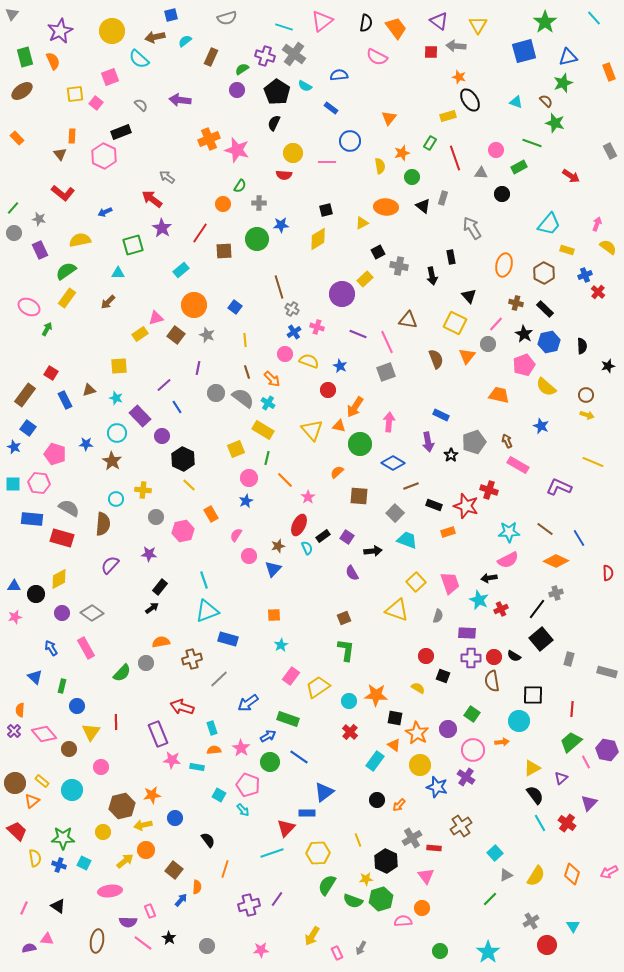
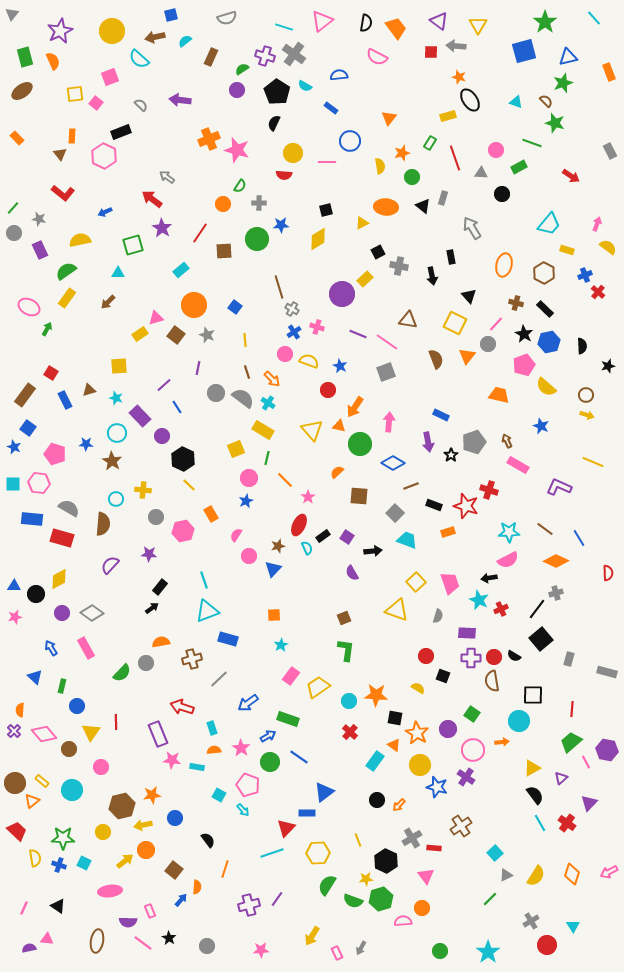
pink line at (387, 342): rotated 30 degrees counterclockwise
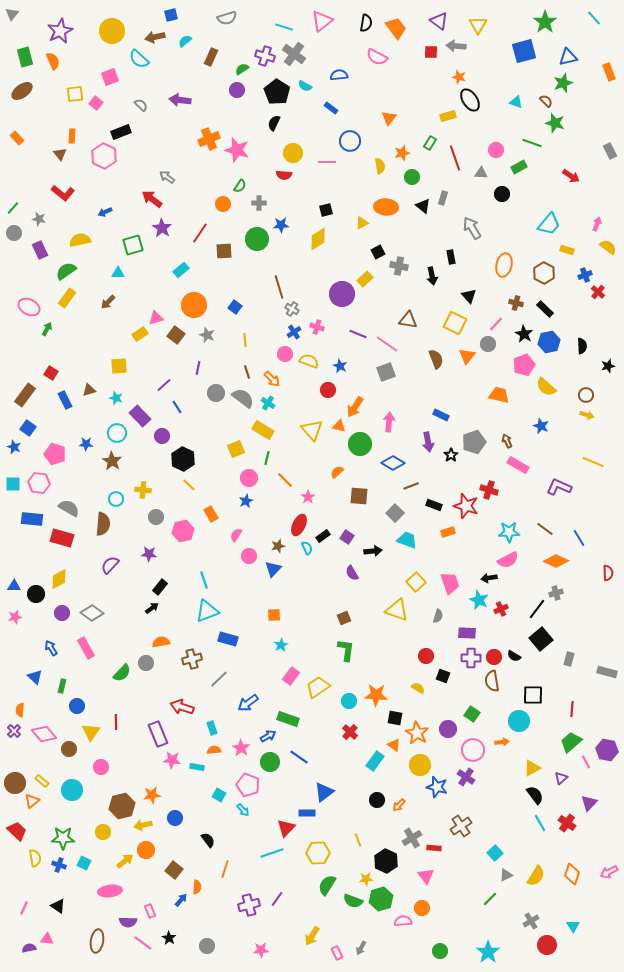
pink line at (387, 342): moved 2 px down
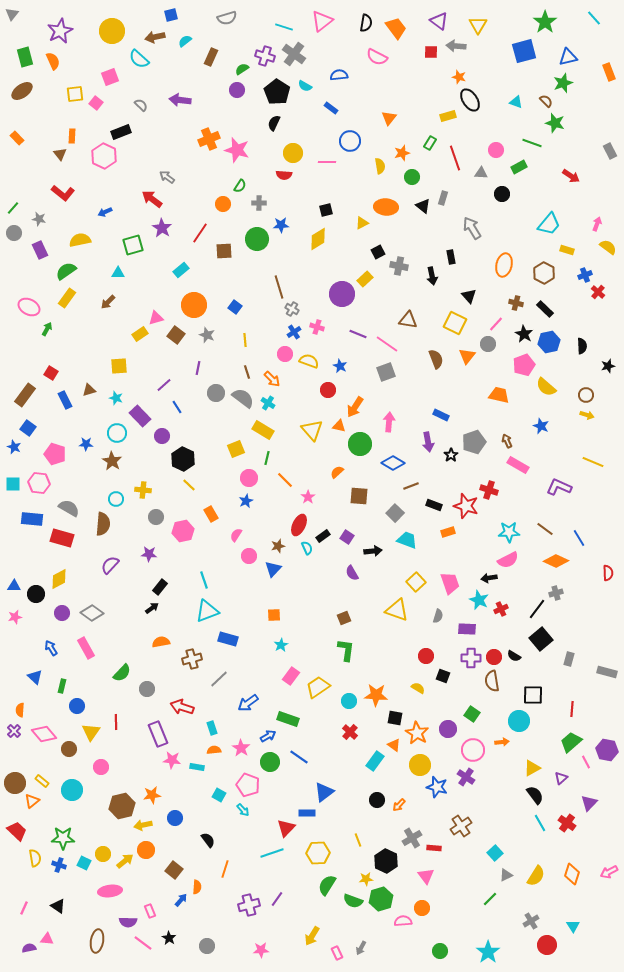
purple rectangle at (467, 633): moved 4 px up
gray circle at (146, 663): moved 1 px right, 26 px down
yellow circle at (103, 832): moved 22 px down
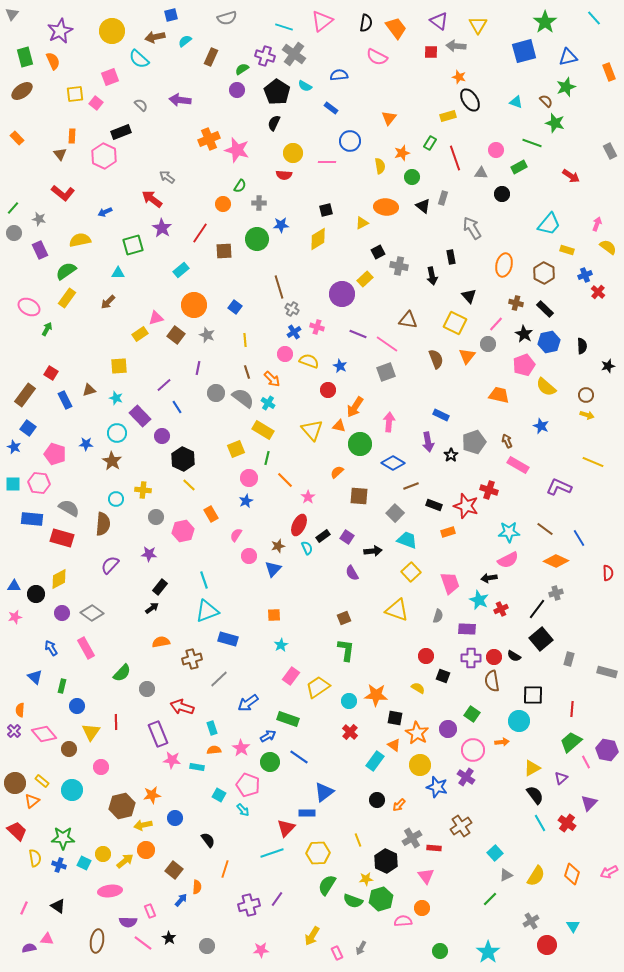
green star at (563, 83): moved 3 px right, 4 px down
yellow square at (416, 582): moved 5 px left, 10 px up
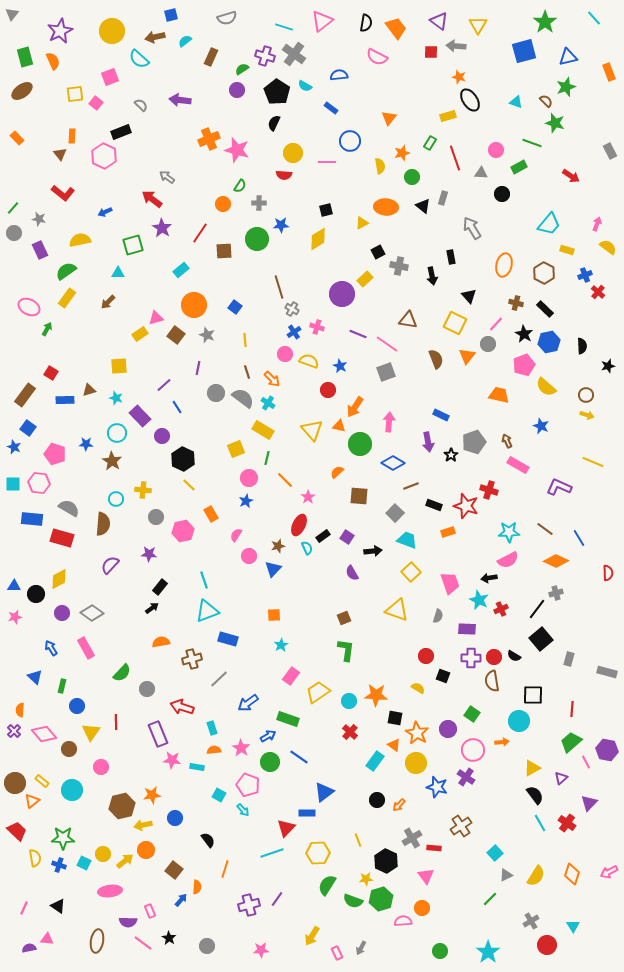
blue rectangle at (65, 400): rotated 66 degrees counterclockwise
yellow trapezoid at (318, 687): moved 5 px down
yellow circle at (420, 765): moved 4 px left, 2 px up
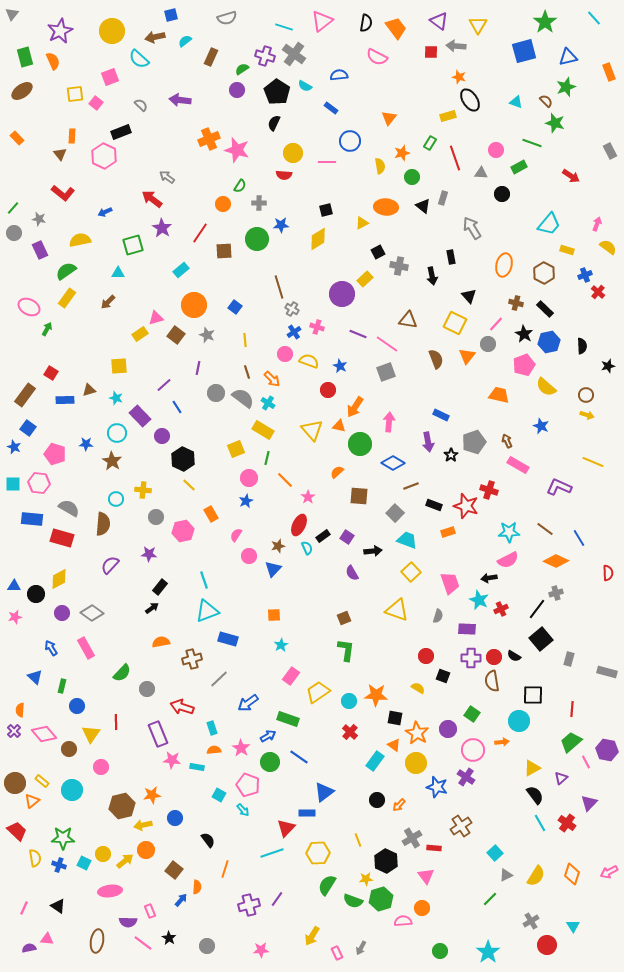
yellow triangle at (91, 732): moved 2 px down
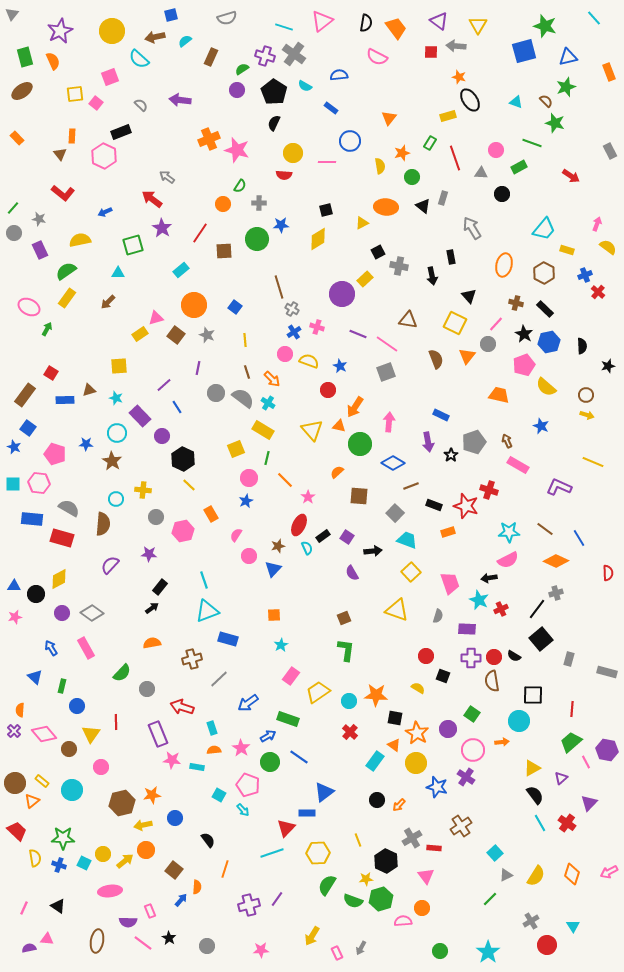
green star at (545, 22): moved 4 px down; rotated 20 degrees counterclockwise
black pentagon at (277, 92): moved 3 px left
cyan trapezoid at (549, 224): moved 5 px left, 5 px down
orange semicircle at (161, 642): moved 9 px left, 1 px down
brown hexagon at (122, 806): moved 3 px up
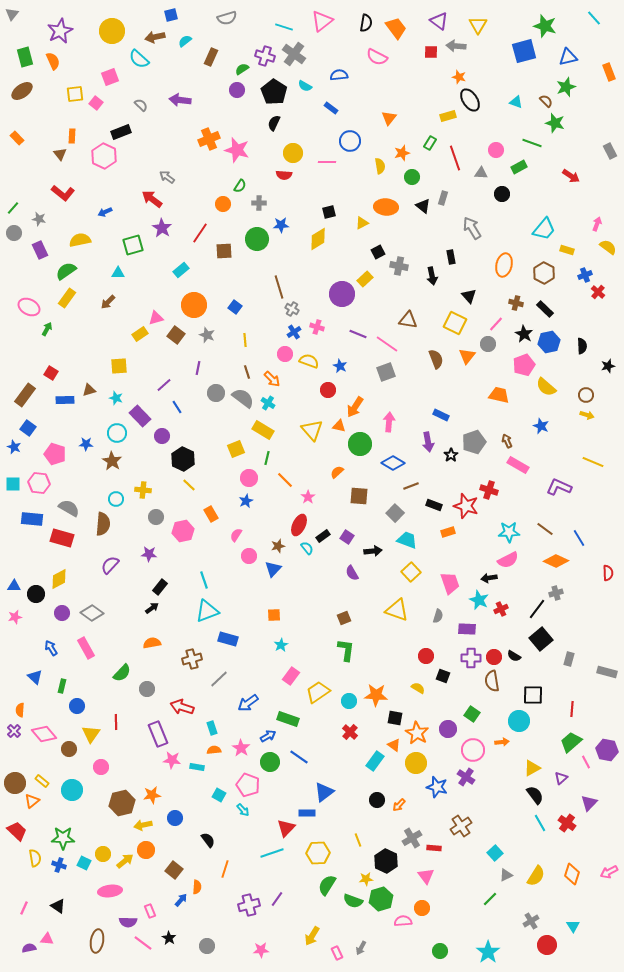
black square at (326, 210): moved 3 px right, 2 px down
cyan semicircle at (307, 548): rotated 16 degrees counterclockwise
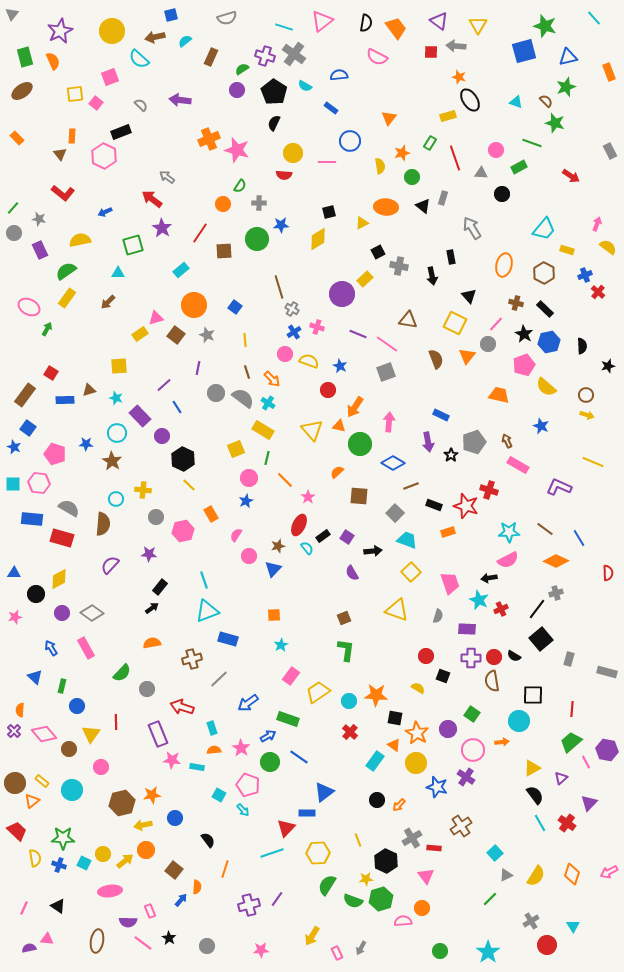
blue triangle at (14, 586): moved 13 px up
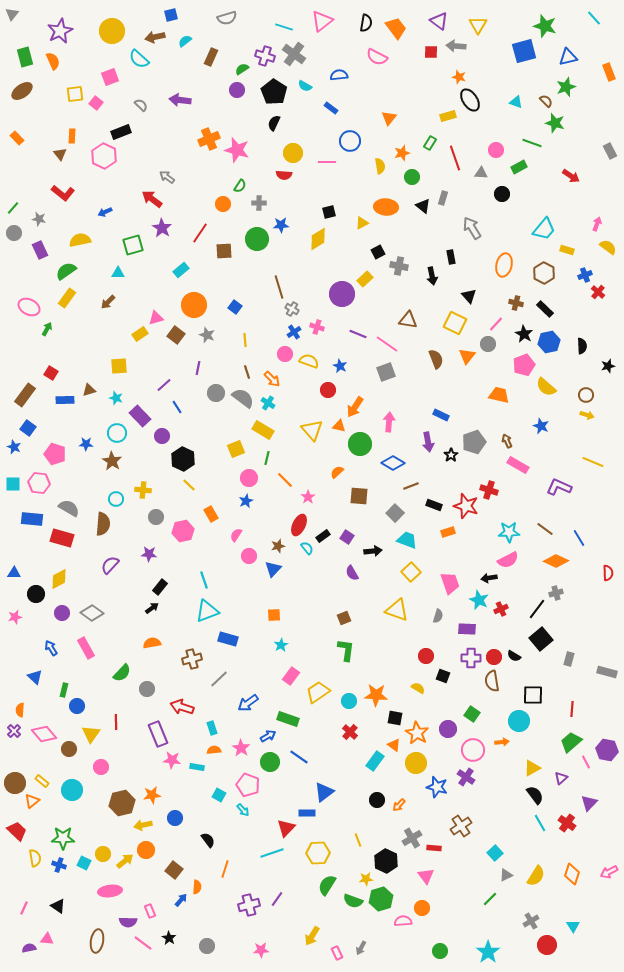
green rectangle at (62, 686): moved 2 px right, 4 px down
